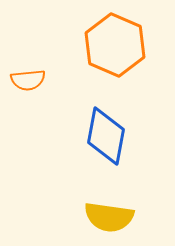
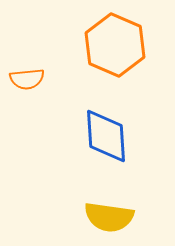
orange semicircle: moved 1 px left, 1 px up
blue diamond: rotated 14 degrees counterclockwise
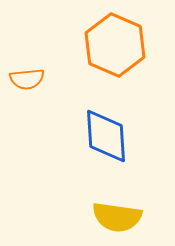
yellow semicircle: moved 8 px right
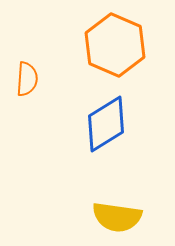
orange semicircle: rotated 80 degrees counterclockwise
blue diamond: moved 12 px up; rotated 62 degrees clockwise
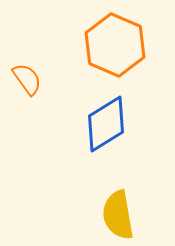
orange semicircle: rotated 40 degrees counterclockwise
yellow semicircle: moved 1 px right, 2 px up; rotated 72 degrees clockwise
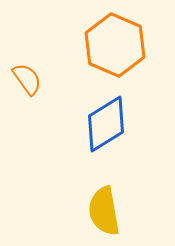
yellow semicircle: moved 14 px left, 4 px up
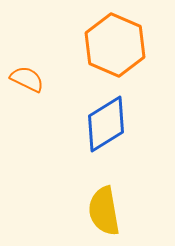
orange semicircle: rotated 28 degrees counterclockwise
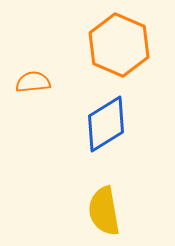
orange hexagon: moved 4 px right
orange semicircle: moved 6 px right, 3 px down; rotated 32 degrees counterclockwise
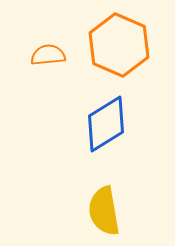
orange semicircle: moved 15 px right, 27 px up
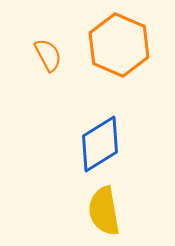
orange semicircle: rotated 68 degrees clockwise
blue diamond: moved 6 px left, 20 px down
